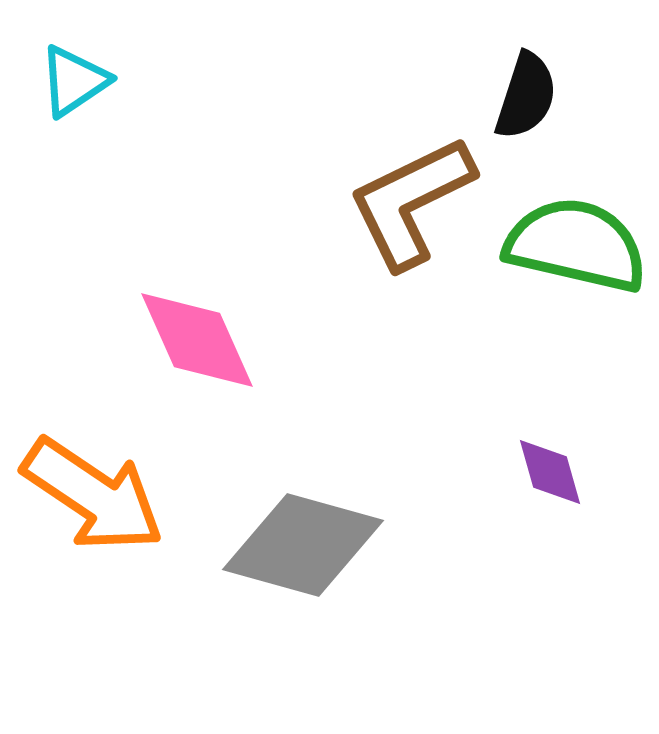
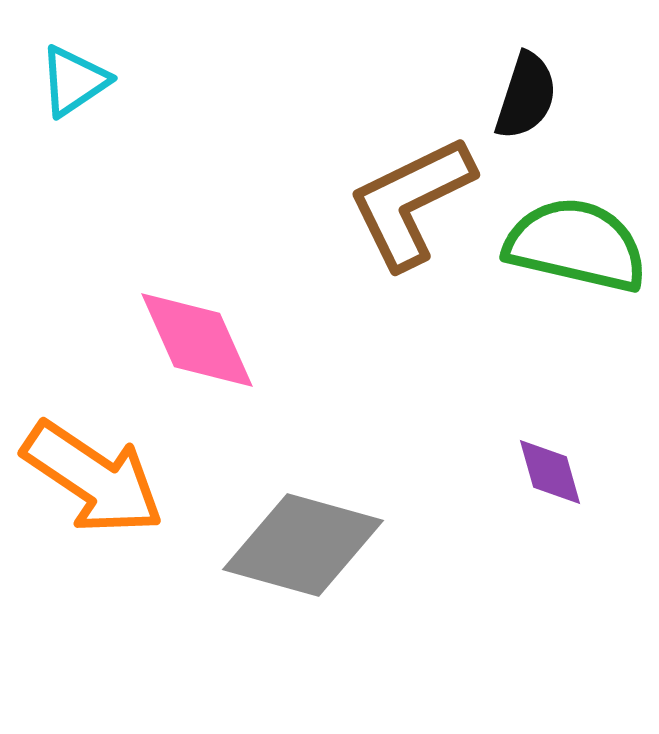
orange arrow: moved 17 px up
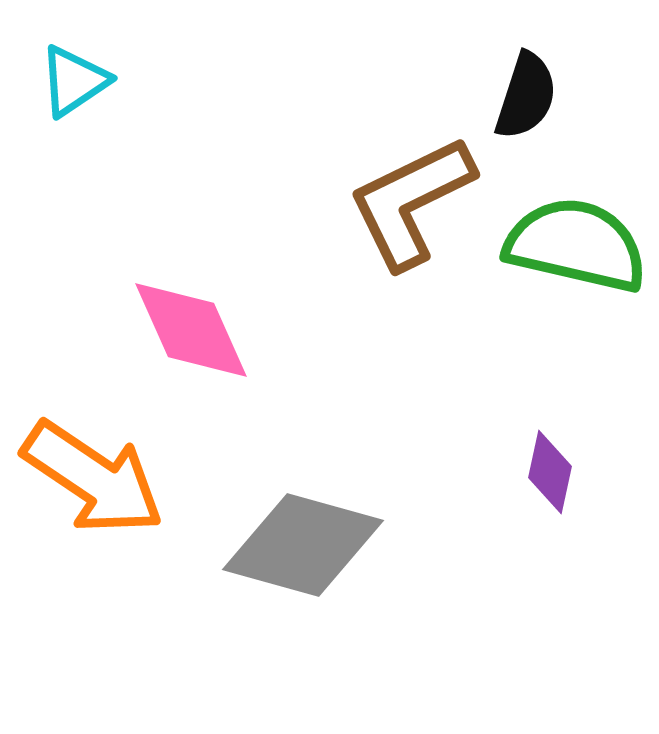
pink diamond: moved 6 px left, 10 px up
purple diamond: rotated 28 degrees clockwise
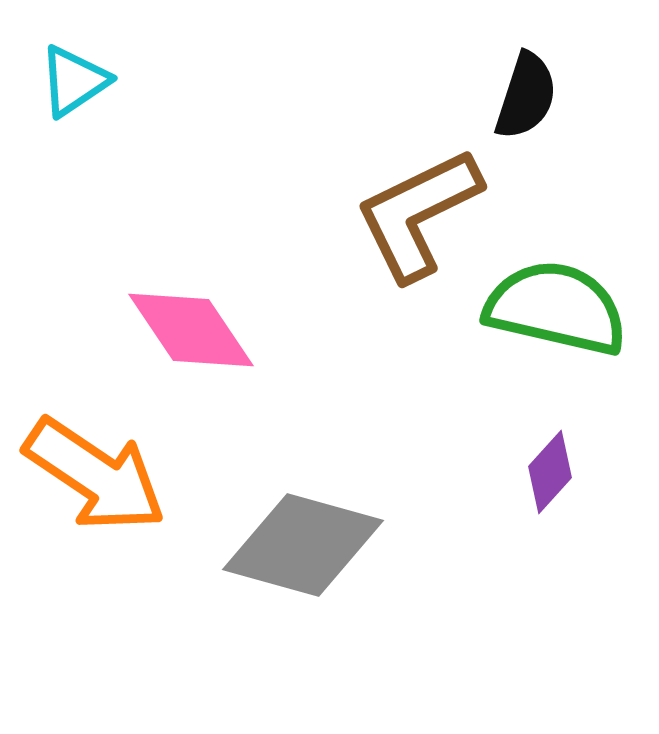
brown L-shape: moved 7 px right, 12 px down
green semicircle: moved 20 px left, 63 px down
pink diamond: rotated 10 degrees counterclockwise
purple diamond: rotated 30 degrees clockwise
orange arrow: moved 2 px right, 3 px up
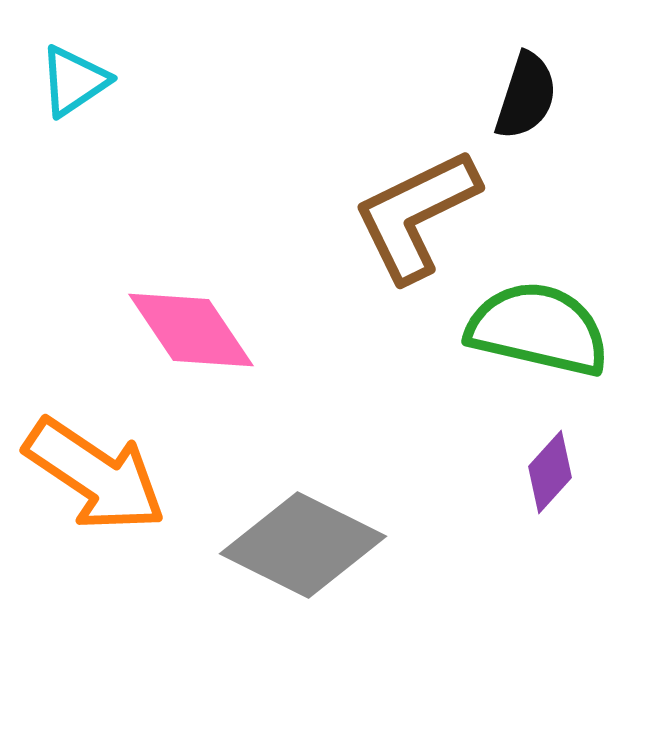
brown L-shape: moved 2 px left, 1 px down
green semicircle: moved 18 px left, 21 px down
gray diamond: rotated 11 degrees clockwise
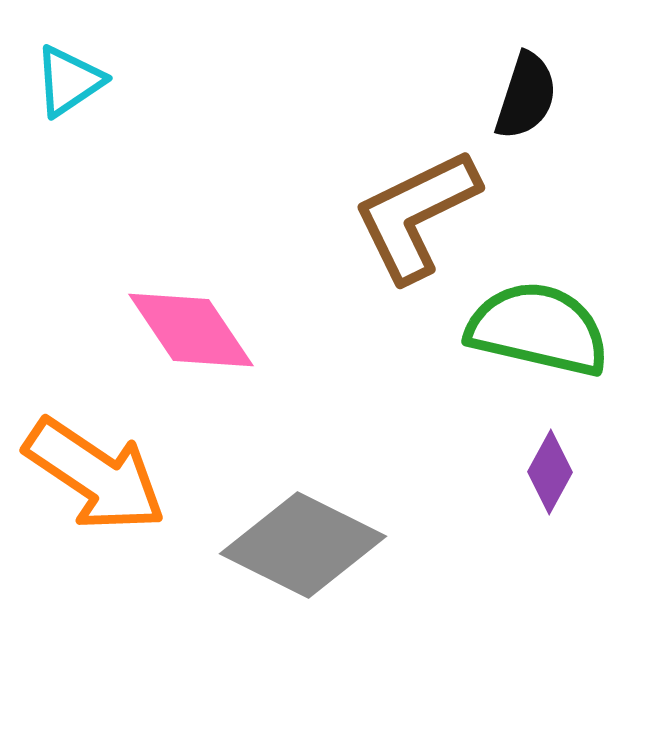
cyan triangle: moved 5 px left
purple diamond: rotated 14 degrees counterclockwise
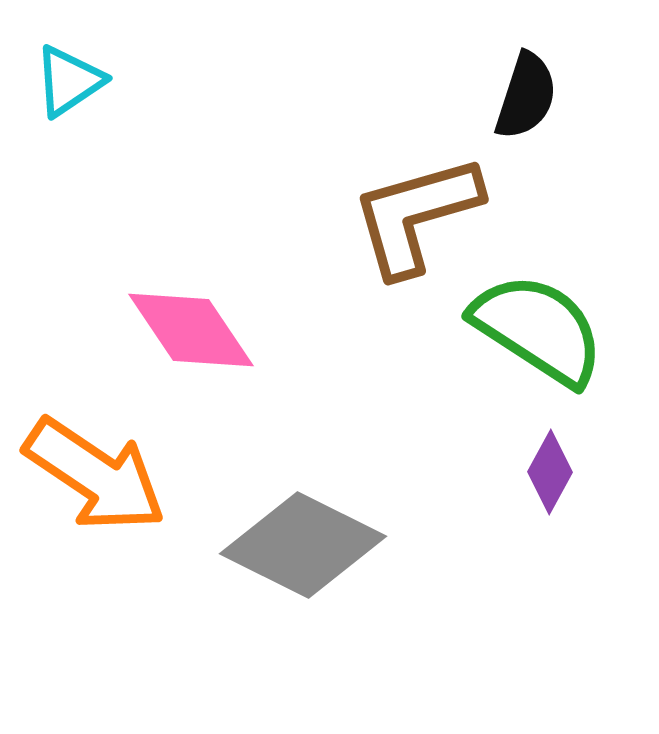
brown L-shape: rotated 10 degrees clockwise
green semicircle: rotated 20 degrees clockwise
